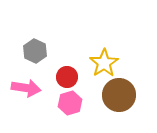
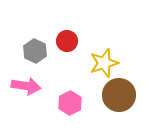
yellow star: rotated 16 degrees clockwise
red circle: moved 36 px up
pink arrow: moved 2 px up
pink hexagon: rotated 10 degrees counterclockwise
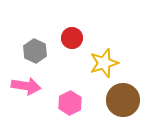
red circle: moved 5 px right, 3 px up
brown circle: moved 4 px right, 5 px down
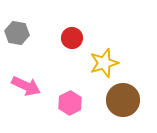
gray hexagon: moved 18 px left, 18 px up; rotated 15 degrees counterclockwise
pink arrow: rotated 16 degrees clockwise
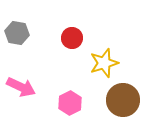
pink arrow: moved 5 px left, 1 px down
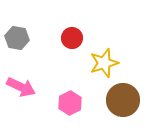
gray hexagon: moved 5 px down
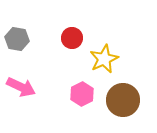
gray hexagon: moved 1 px down
yellow star: moved 4 px up; rotated 8 degrees counterclockwise
pink hexagon: moved 12 px right, 9 px up
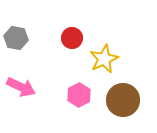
gray hexagon: moved 1 px left, 1 px up
pink hexagon: moved 3 px left, 1 px down
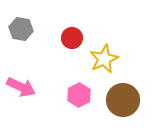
gray hexagon: moved 5 px right, 9 px up
